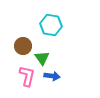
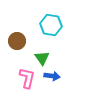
brown circle: moved 6 px left, 5 px up
pink L-shape: moved 2 px down
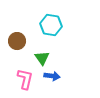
pink L-shape: moved 2 px left, 1 px down
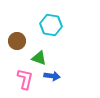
green triangle: moved 3 px left; rotated 35 degrees counterclockwise
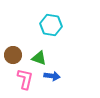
brown circle: moved 4 px left, 14 px down
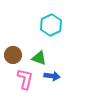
cyan hexagon: rotated 25 degrees clockwise
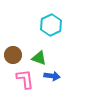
pink L-shape: rotated 20 degrees counterclockwise
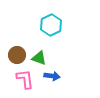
brown circle: moved 4 px right
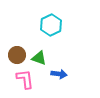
blue arrow: moved 7 px right, 2 px up
